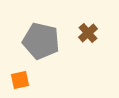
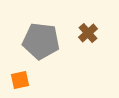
gray pentagon: rotated 6 degrees counterclockwise
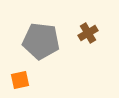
brown cross: rotated 12 degrees clockwise
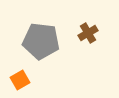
orange square: rotated 18 degrees counterclockwise
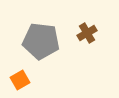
brown cross: moved 1 px left
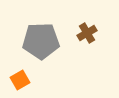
gray pentagon: rotated 9 degrees counterclockwise
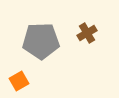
orange square: moved 1 px left, 1 px down
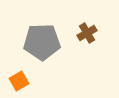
gray pentagon: moved 1 px right, 1 px down
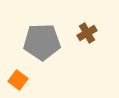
orange square: moved 1 px left, 1 px up; rotated 24 degrees counterclockwise
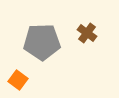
brown cross: rotated 24 degrees counterclockwise
